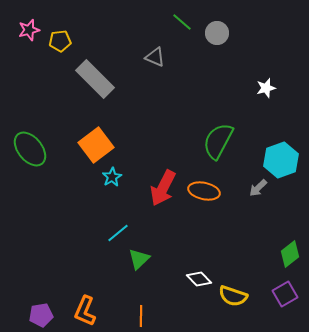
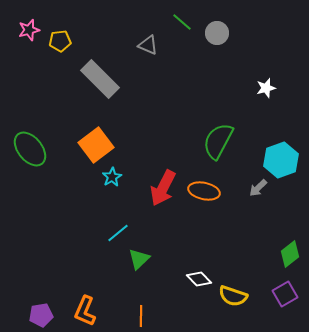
gray triangle: moved 7 px left, 12 px up
gray rectangle: moved 5 px right
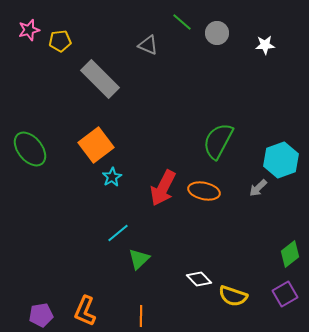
white star: moved 1 px left, 43 px up; rotated 12 degrees clockwise
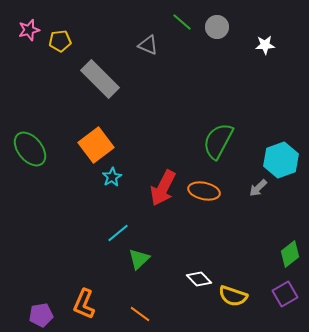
gray circle: moved 6 px up
orange L-shape: moved 1 px left, 7 px up
orange line: moved 1 px left, 2 px up; rotated 55 degrees counterclockwise
